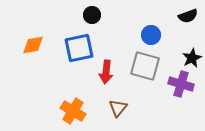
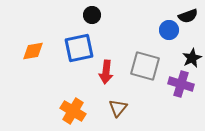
blue circle: moved 18 px right, 5 px up
orange diamond: moved 6 px down
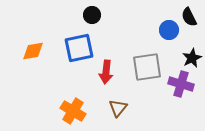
black semicircle: moved 1 px right, 1 px down; rotated 84 degrees clockwise
gray square: moved 2 px right, 1 px down; rotated 24 degrees counterclockwise
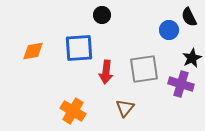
black circle: moved 10 px right
blue square: rotated 8 degrees clockwise
gray square: moved 3 px left, 2 px down
brown triangle: moved 7 px right
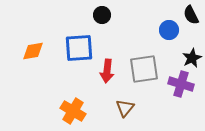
black semicircle: moved 2 px right, 2 px up
red arrow: moved 1 px right, 1 px up
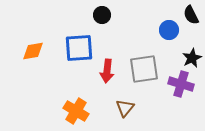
orange cross: moved 3 px right
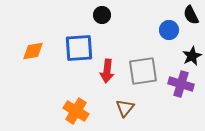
black star: moved 2 px up
gray square: moved 1 px left, 2 px down
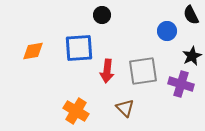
blue circle: moved 2 px left, 1 px down
brown triangle: rotated 24 degrees counterclockwise
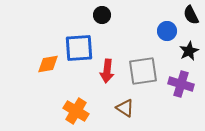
orange diamond: moved 15 px right, 13 px down
black star: moved 3 px left, 5 px up
brown triangle: rotated 12 degrees counterclockwise
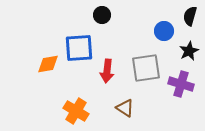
black semicircle: moved 1 px left, 1 px down; rotated 42 degrees clockwise
blue circle: moved 3 px left
gray square: moved 3 px right, 3 px up
